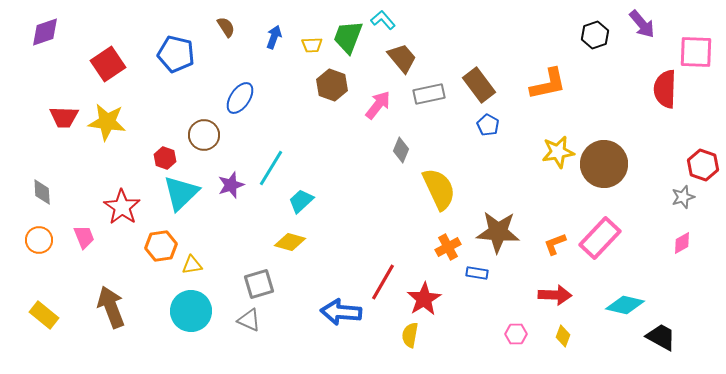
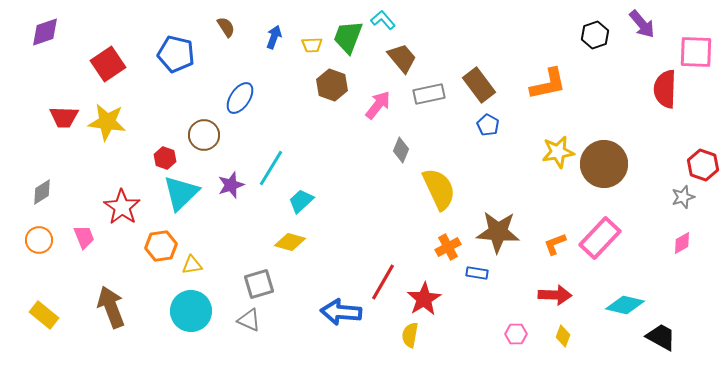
gray diamond at (42, 192): rotated 60 degrees clockwise
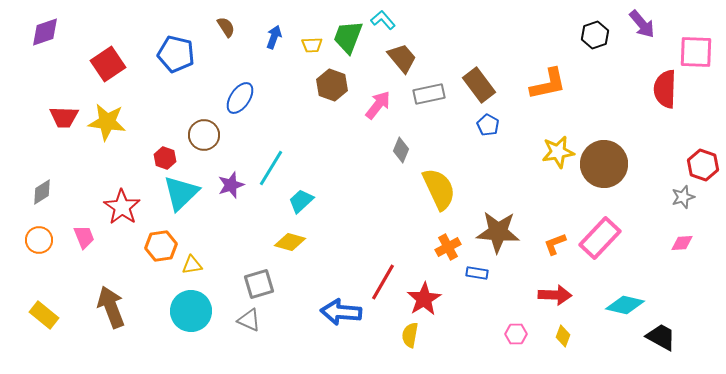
pink diamond at (682, 243): rotated 25 degrees clockwise
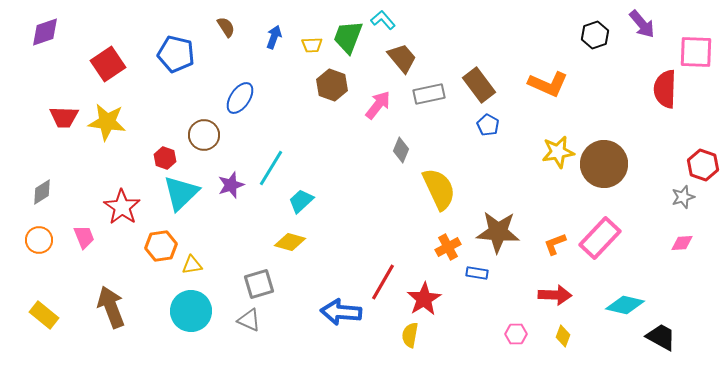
orange L-shape at (548, 84): rotated 36 degrees clockwise
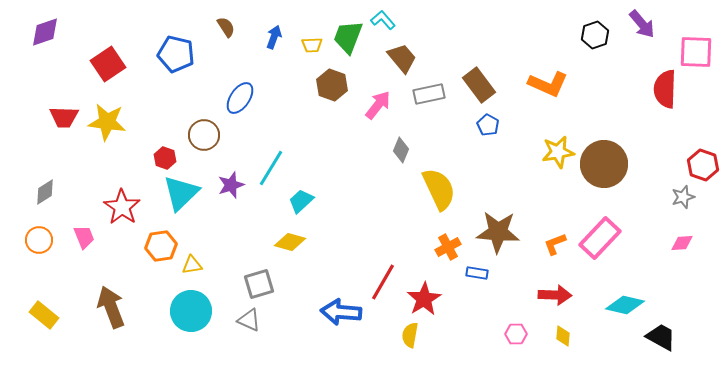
gray diamond at (42, 192): moved 3 px right
yellow diamond at (563, 336): rotated 15 degrees counterclockwise
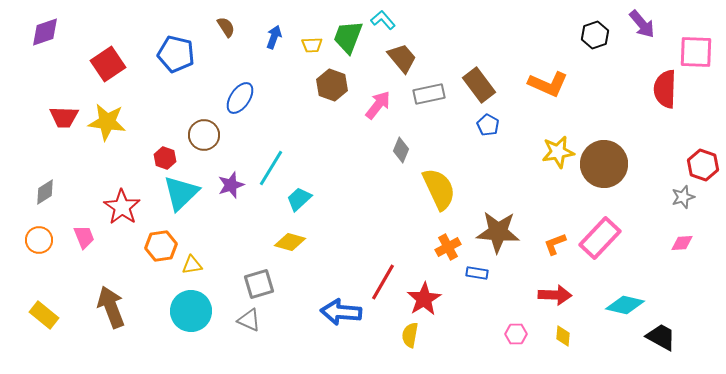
cyan trapezoid at (301, 201): moved 2 px left, 2 px up
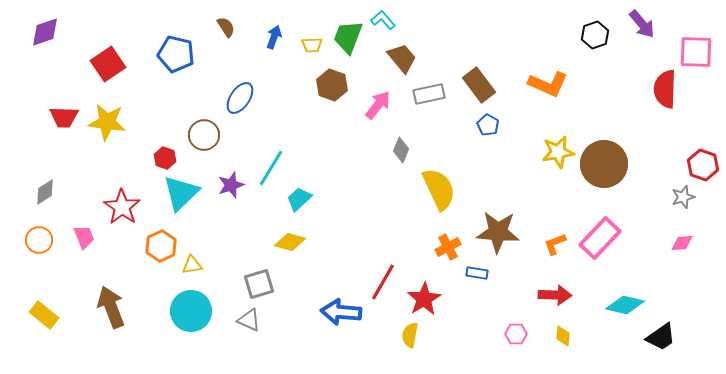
orange hexagon at (161, 246): rotated 16 degrees counterclockwise
black trapezoid at (661, 337): rotated 116 degrees clockwise
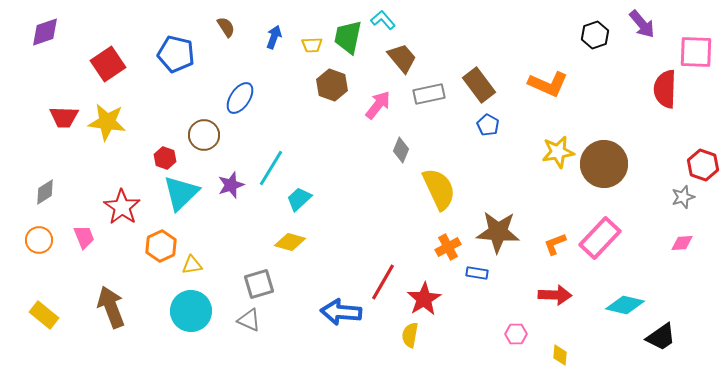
green trapezoid at (348, 37): rotated 9 degrees counterclockwise
yellow diamond at (563, 336): moved 3 px left, 19 px down
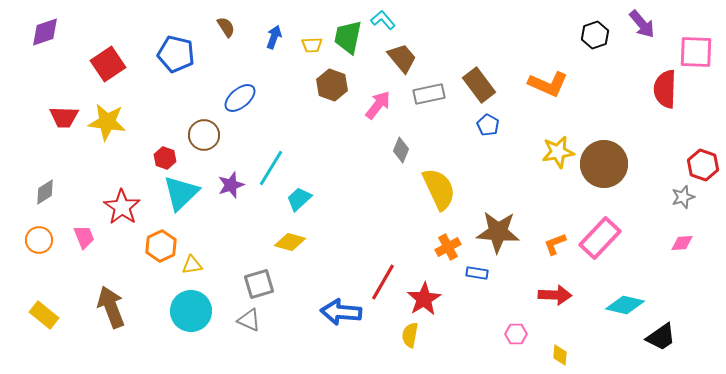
blue ellipse at (240, 98): rotated 16 degrees clockwise
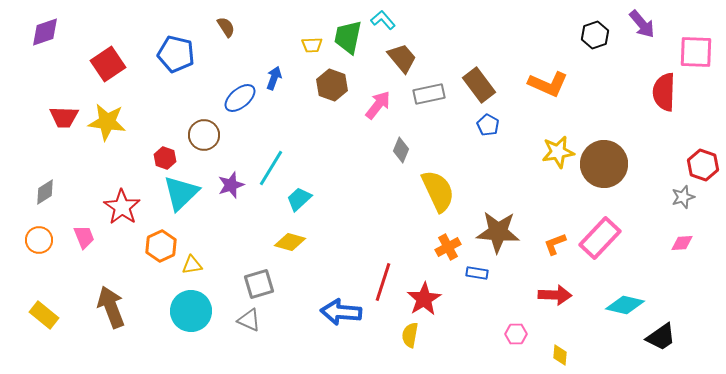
blue arrow at (274, 37): moved 41 px down
red semicircle at (665, 89): moved 1 px left, 3 px down
yellow semicircle at (439, 189): moved 1 px left, 2 px down
red line at (383, 282): rotated 12 degrees counterclockwise
